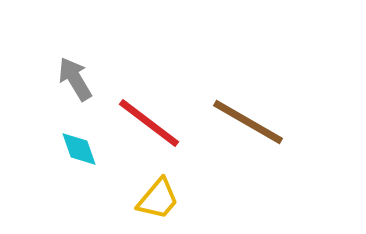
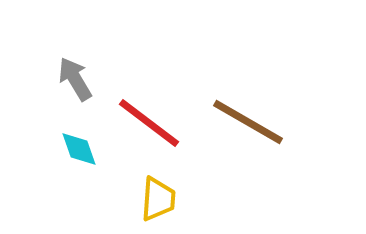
yellow trapezoid: rotated 36 degrees counterclockwise
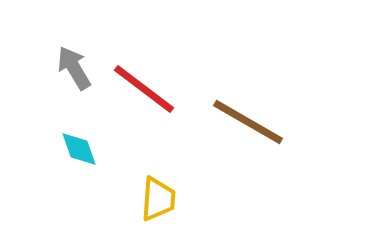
gray arrow: moved 1 px left, 11 px up
red line: moved 5 px left, 34 px up
